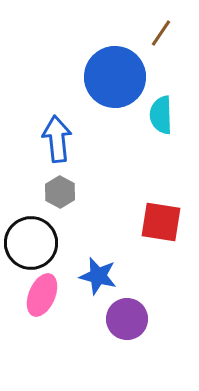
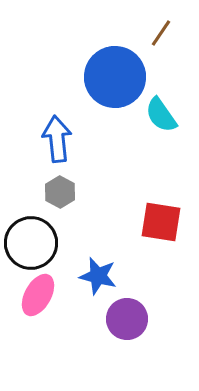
cyan semicircle: rotated 33 degrees counterclockwise
pink ellipse: moved 4 px left; rotated 6 degrees clockwise
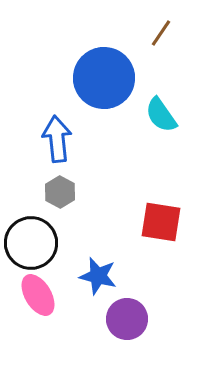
blue circle: moved 11 px left, 1 px down
pink ellipse: rotated 60 degrees counterclockwise
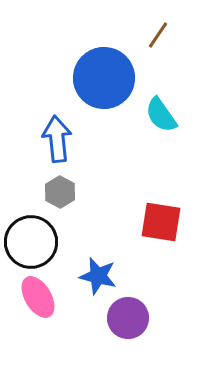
brown line: moved 3 px left, 2 px down
black circle: moved 1 px up
pink ellipse: moved 2 px down
purple circle: moved 1 px right, 1 px up
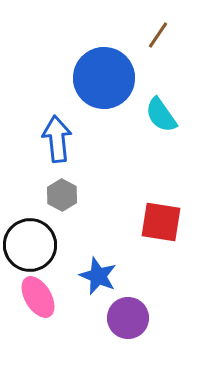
gray hexagon: moved 2 px right, 3 px down
black circle: moved 1 px left, 3 px down
blue star: rotated 9 degrees clockwise
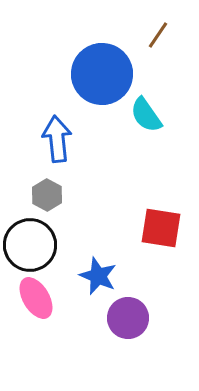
blue circle: moved 2 px left, 4 px up
cyan semicircle: moved 15 px left
gray hexagon: moved 15 px left
red square: moved 6 px down
pink ellipse: moved 2 px left, 1 px down
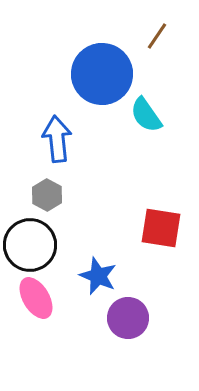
brown line: moved 1 px left, 1 px down
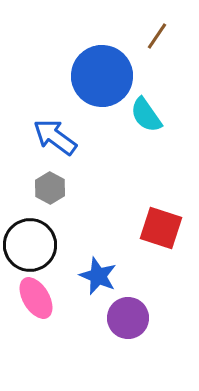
blue circle: moved 2 px down
blue arrow: moved 2 px left, 2 px up; rotated 48 degrees counterclockwise
gray hexagon: moved 3 px right, 7 px up
red square: rotated 9 degrees clockwise
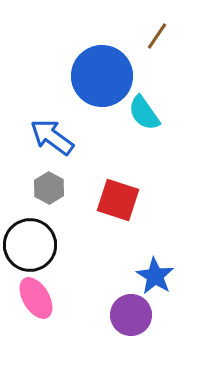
cyan semicircle: moved 2 px left, 2 px up
blue arrow: moved 3 px left
gray hexagon: moved 1 px left
red square: moved 43 px left, 28 px up
blue star: moved 57 px right; rotated 9 degrees clockwise
purple circle: moved 3 px right, 3 px up
